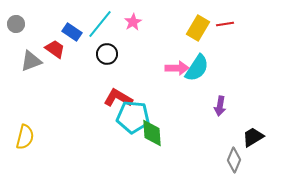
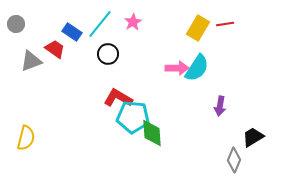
black circle: moved 1 px right
yellow semicircle: moved 1 px right, 1 px down
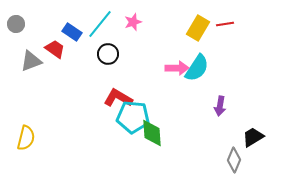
pink star: rotated 12 degrees clockwise
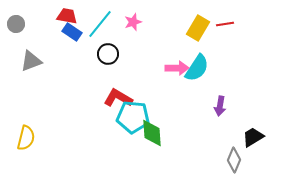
red trapezoid: moved 12 px right, 33 px up; rotated 25 degrees counterclockwise
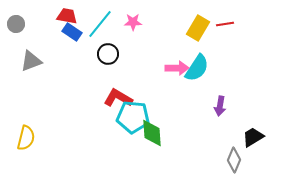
pink star: rotated 18 degrees clockwise
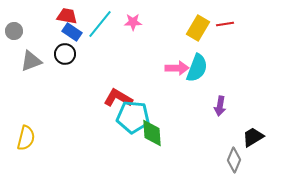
gray circle: moved 2 px left, 7 px down
black circle: moved 43 px left
cyan semicircle: rotated 12 degrees counterclockwise
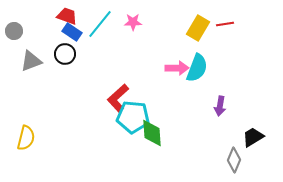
red trapezoid: rotated 10 degrees clockwise
red L-shape: rotated 72 degrees counterclockwise
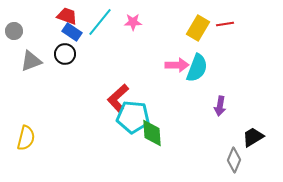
cyan line: moved 2 px up
pink arrow: moved 3 px up
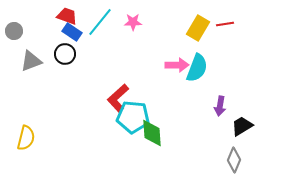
black trapezoid: moved 11 px left, 11 px up
